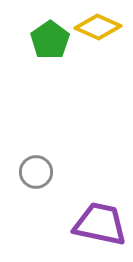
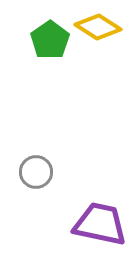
yellow diamond: rotated 9 degrees clockwise
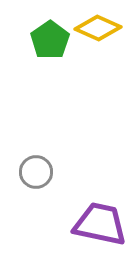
yellow diamond: moved 1 px down; rotated 9 degrees counterclockwise
